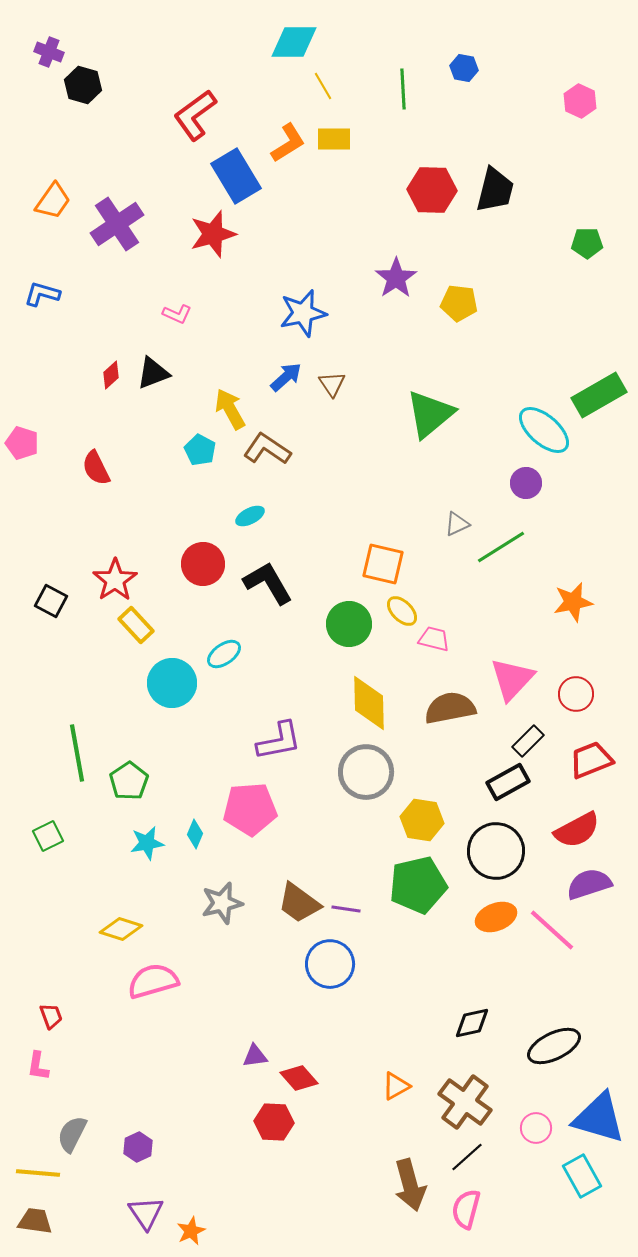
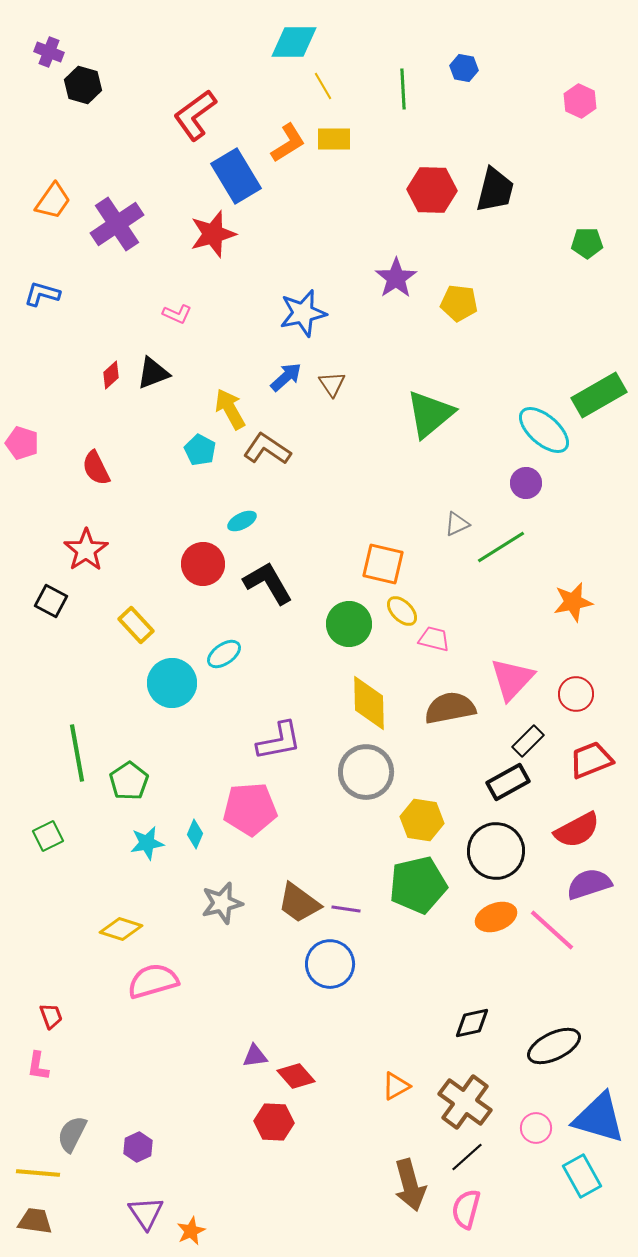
cyan ellipse at (250, 516): moved 8 px left, 5 px down
red star at (115, 580): moved 29 px left, 30 px up
red diamond at (299, 1078): moved 3 px left, 2 px up
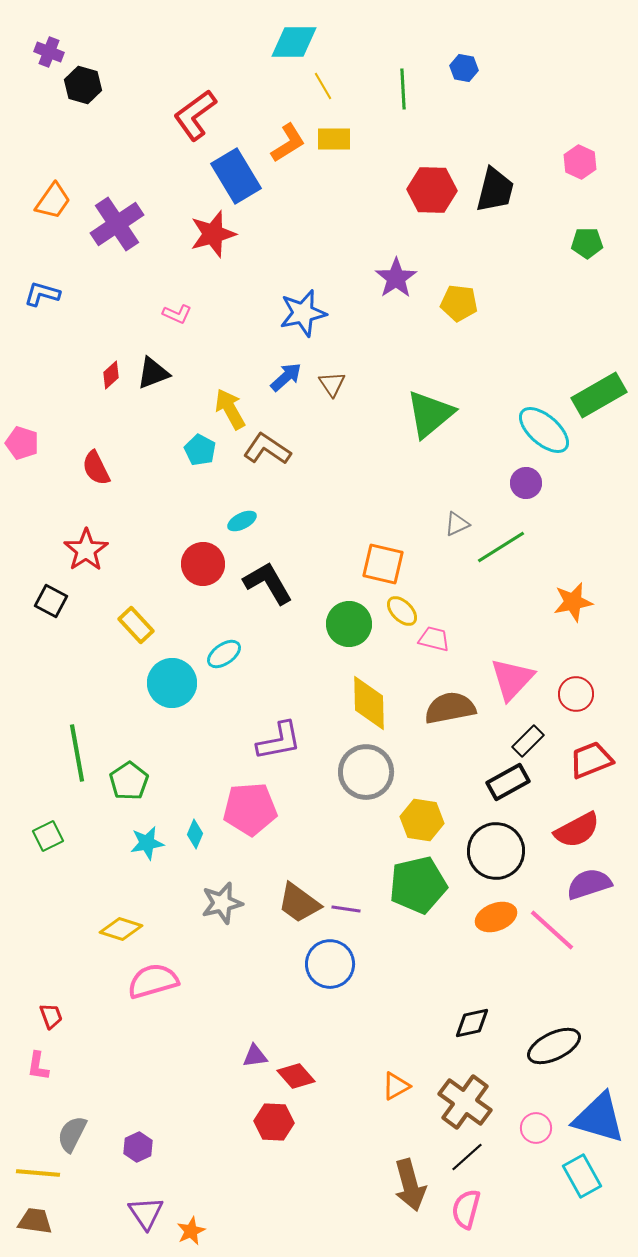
pink hexagon at (580, 101): moved 61 px down
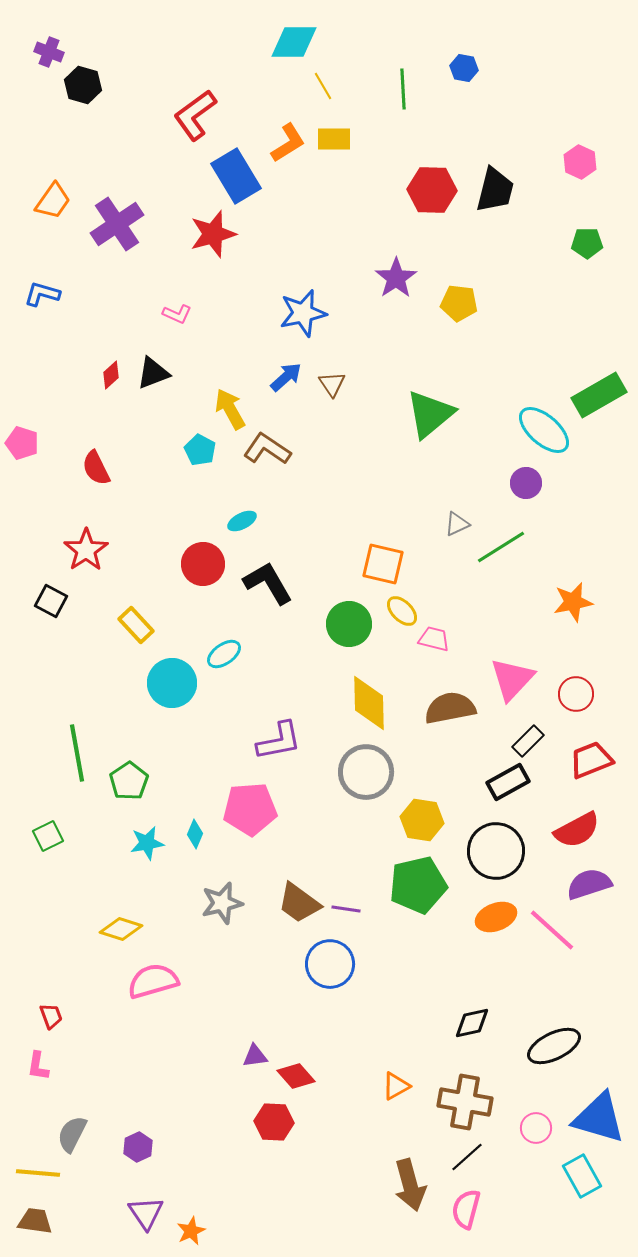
brown cross at (465, 1102): rotated 26 degrees counterclockwise
